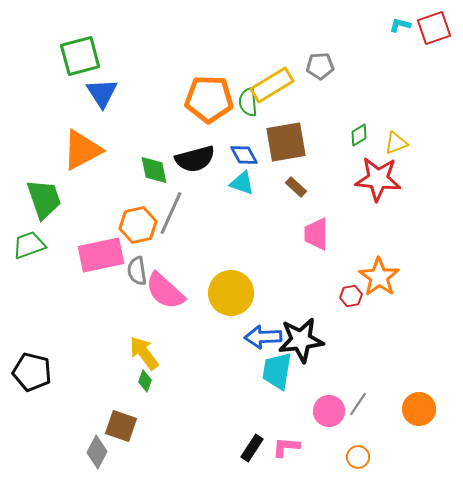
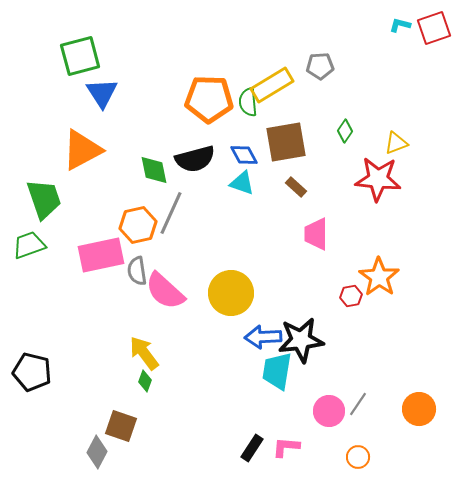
green diamond at (359, 135): moved 14 px left, 4 px up; rotated 25 degrees counterclockwise
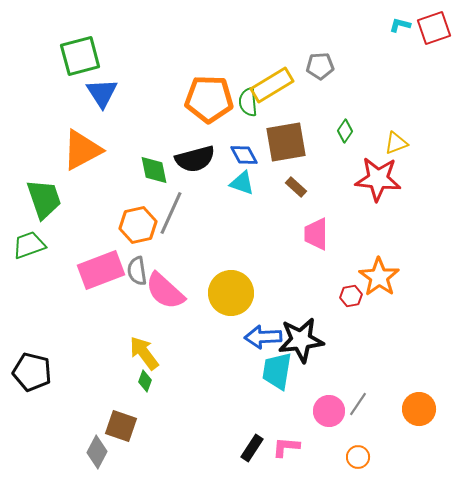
pink rectangle at (101, 255): moved 15 px down; rotated 9 degrees counterclockwise
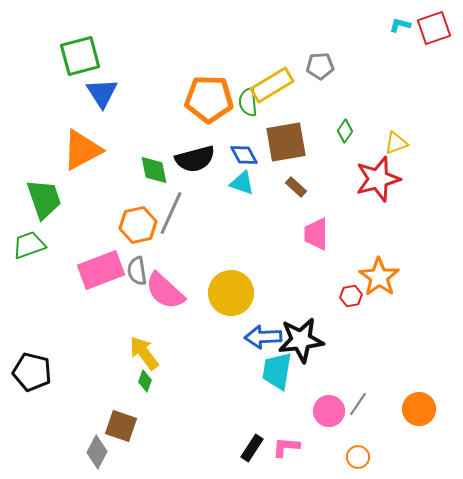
red star at (378, 179): rotated 21 degrees counterclockwise
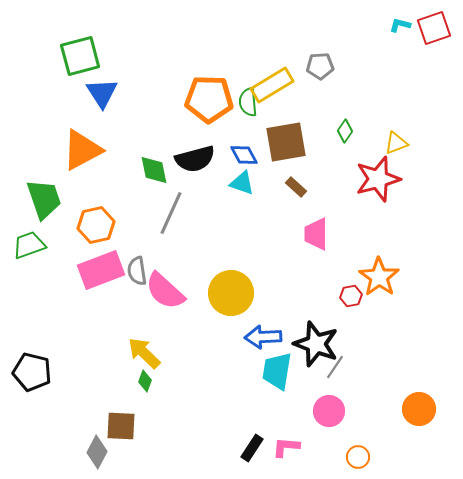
orange hexagon at (138, 225): moved 42 px left
black star at (301, 340): moved 15 px right, 4 px down; rotated 27 degrees clockwise
yellow arrow at (144, 353): rotated 9 degrees counterclockwise
gray line at (358, 404): moved 23 px left, 37 px up
brown square at (121, 426): rotated 16 degrees counterclockwise
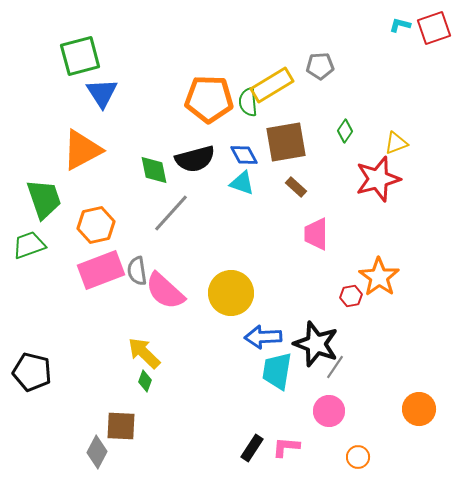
gray line at (171, 213): rotated 18 degrees clockwise
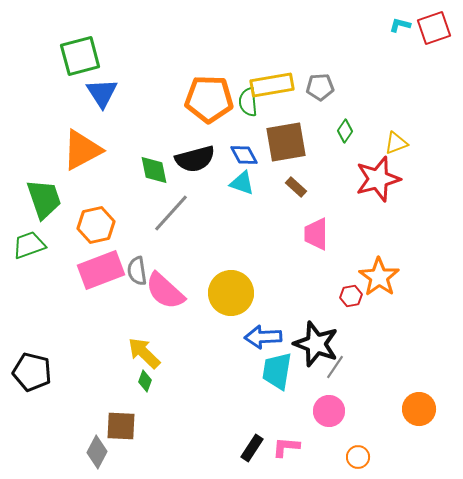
gray pentagon at (320, 66): moved 21 px down
yellow rectangle at (272, 85): rotated 21 degrees clockwise
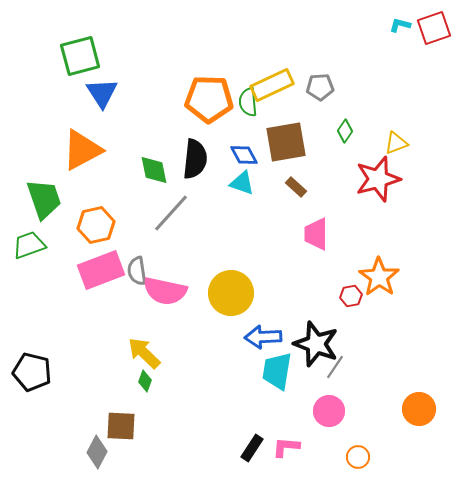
yellow rectangle at (272, 85): rotated 15 degrees counterclockwise
black semicircle at (195, 159): rotated 69 degrees counterclockwise
pink semicircle at (165, 291): rotated 30 degrees counterclockwise
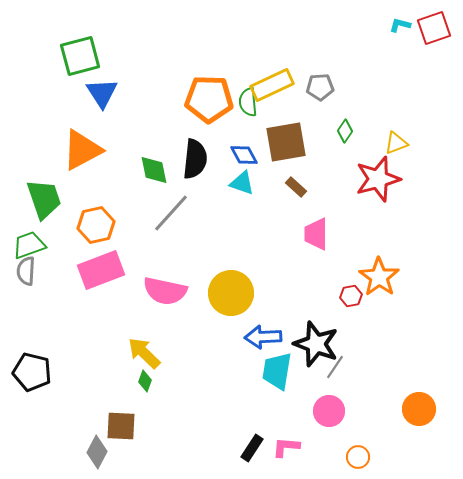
gray semicircle at (137, 271): moved 111 px left; rotated 12 degrees clockwise
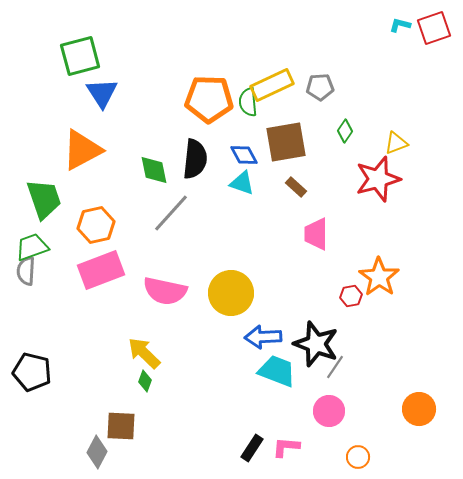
green trapezoid at (29, 245): moved 3 px right, 2 px down
cyan trapezoid at (277, 371): rotated 102 degrees clockwise
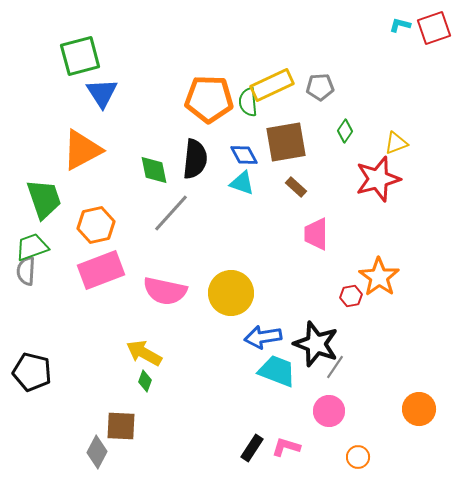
blue arrow at (263, 337): rotated 6 degrees counterclockwise
yellow arrow at (144, 353): rotated 15 degrees counterclockwise
pink L-shape at (286, 447): rotated 12 degrees clockwise
